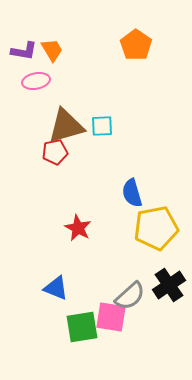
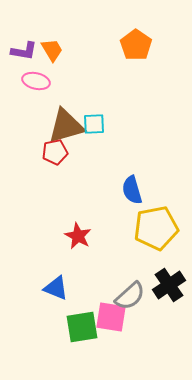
pink ellipse: rotated 24 degrees clockwise
cyan square: moved 8 px left, 2 px up
blue semicircle: moved 3 px up
red star: moved 8 px down
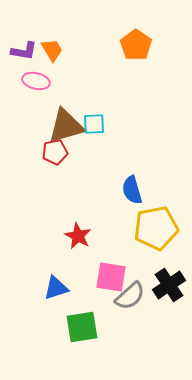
blue triangle: rotated 40 degrees counterclockwise
pink square: moved 40 px up
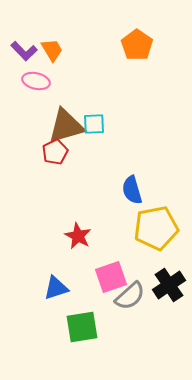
orange pentagon: moved 1 px right
purple L-shape: rotated 36 degrees clockwise
red pentagon: rotated 15 degrees counterclockwise
pink square: rotated 28 degrees counterclockwise
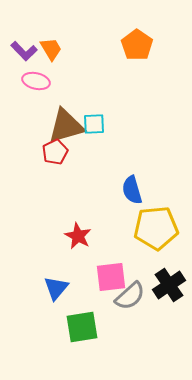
orange trapezoid: moved 1 px left, 1 px up
yellow pentagon: rotated 6 degrees clockwise
pink square: rotated 12 degrees clockwise
blue triangle: rotated 32 degrees counterclockwise
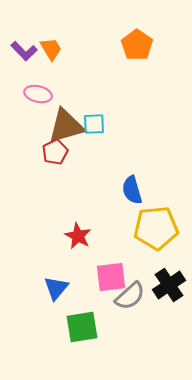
pink ellipse: moved 2 px right, 13 px down
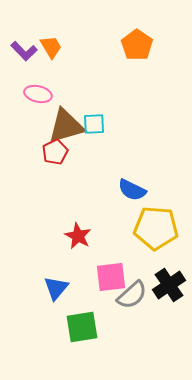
orange trapezoid: moved 2 px up
blue semicircle: rotated 48 degrees counterclockwise
yellow pentagon: rotated 9 degrees clockwise
gray semicircle: moved 2 px right, 1 px up
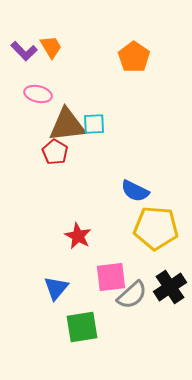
orange pentagon: moved 3 px left, 12 px down
brown triangle: moved 1 px right, 1 px up; rotated 9 degrees clockwise
red pentagon: rotated 15 degrees counterclockwise
blue semicircle: moved 3 px right, 1 px down
black cross: moved 1 px right, 2 px down
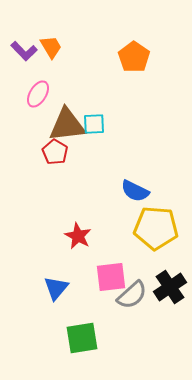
pink ellipse: rotated 72 degrees counterclockwise
green square: moved 11 px down
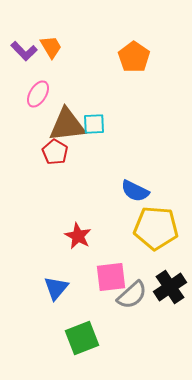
green square: rotated 12 degrees counterclockwise
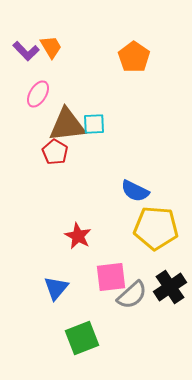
purple L-shape: moved 2 px right
